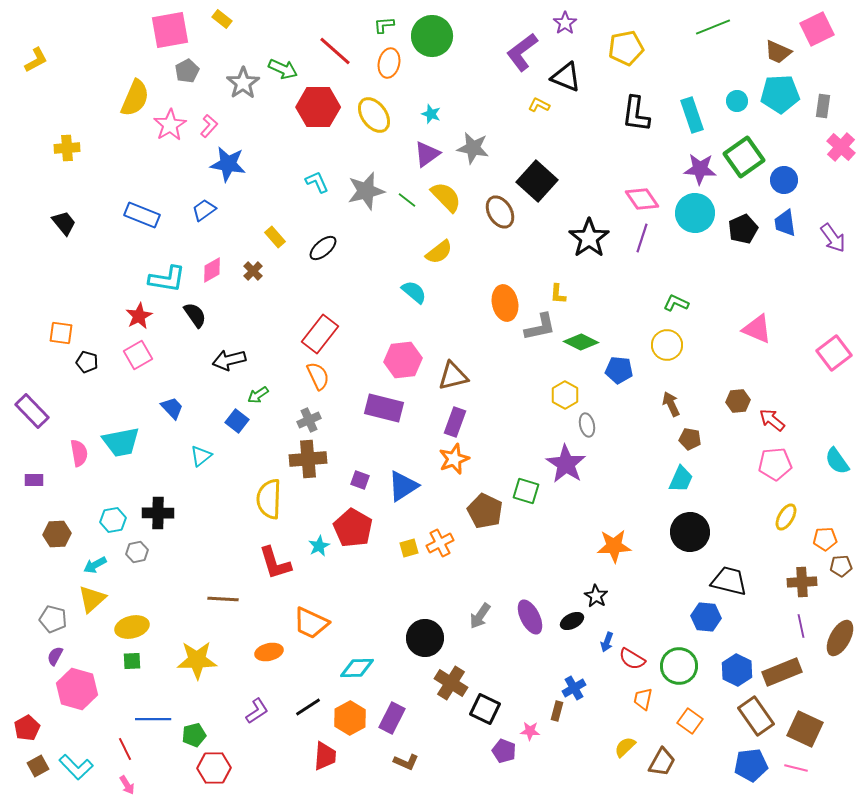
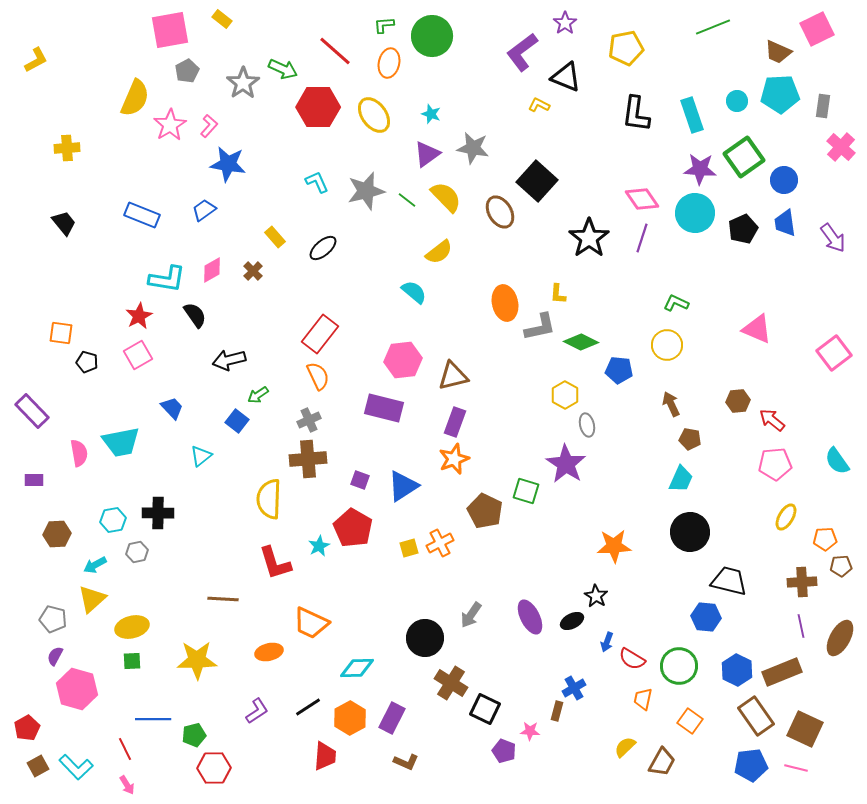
gray arrow at (480, 616): moved 9 px left, 1 px up
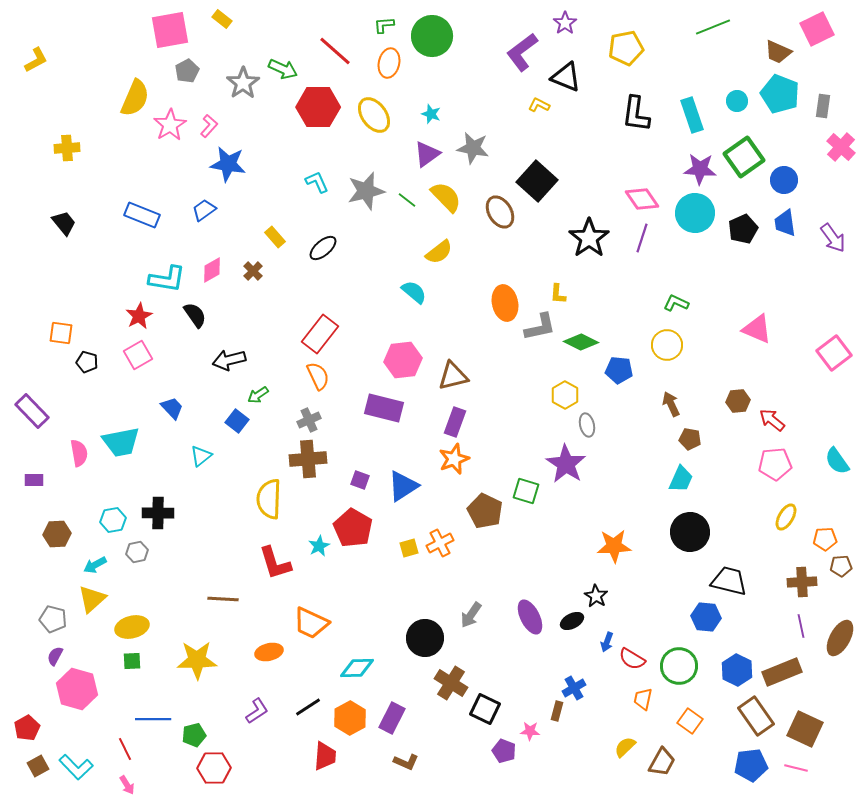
cyan pentagon at (780, 94): rotated 24 degrees clockwise
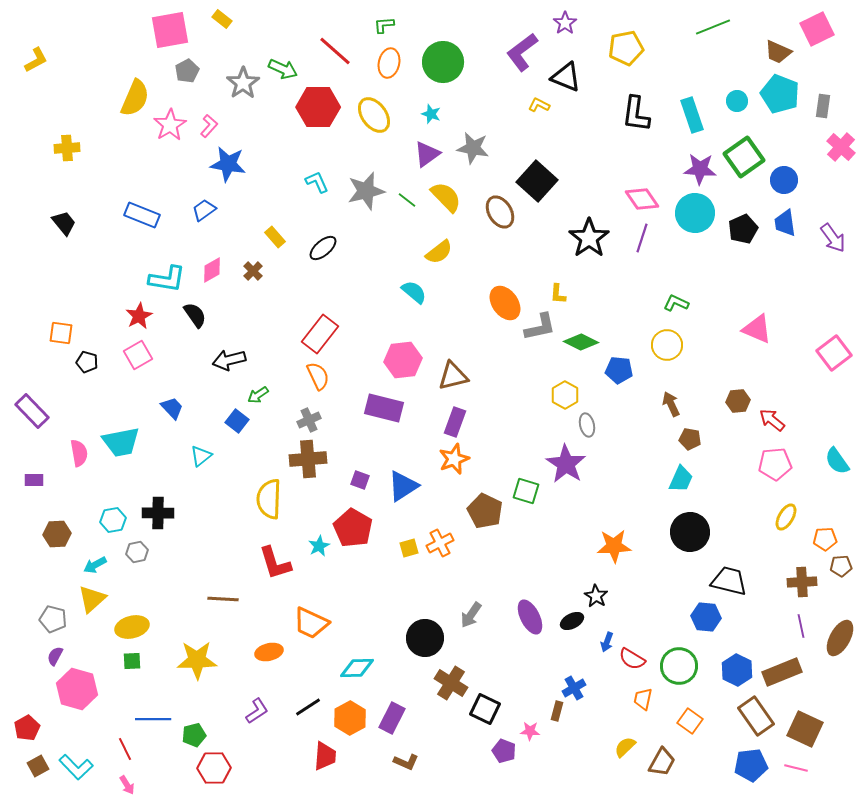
green circle at (432, 36): moved 11 px right, 26 px down
orange ellipse at (505, 303): rotated 24 degrees counterclockwise
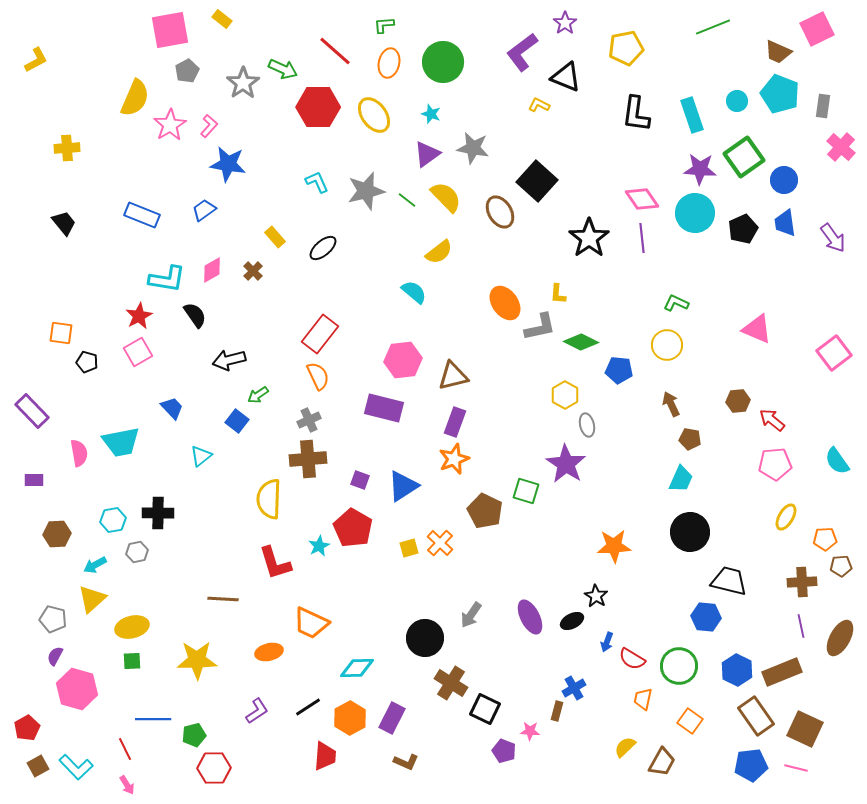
purple line at (642, 238): rotated 24 degrees counterclockwise
pink square at (138, 355): moved 3 px up
orange cross at (440, 543): rotated 20 degrees counterclockwise
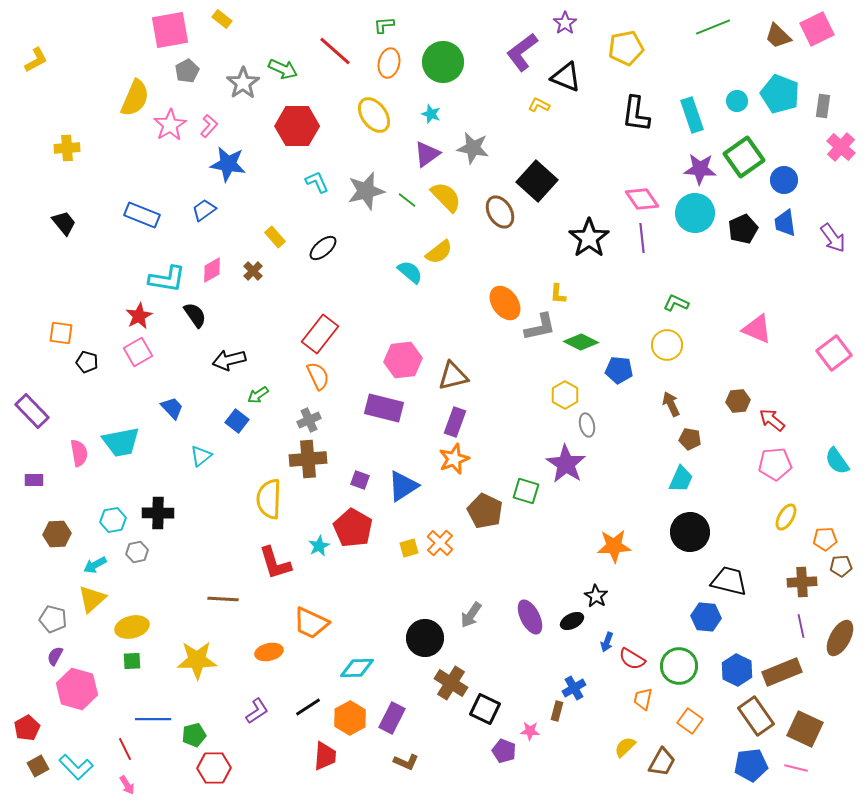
brown trapezoid at (778, 52): moved 16 px up; rotated 20 degrees clockwise
red hexagon at (318, 107): moved 21 px left, 19 px down
cyan semicircle at (414, 292): moved 4 px left, 20 px up
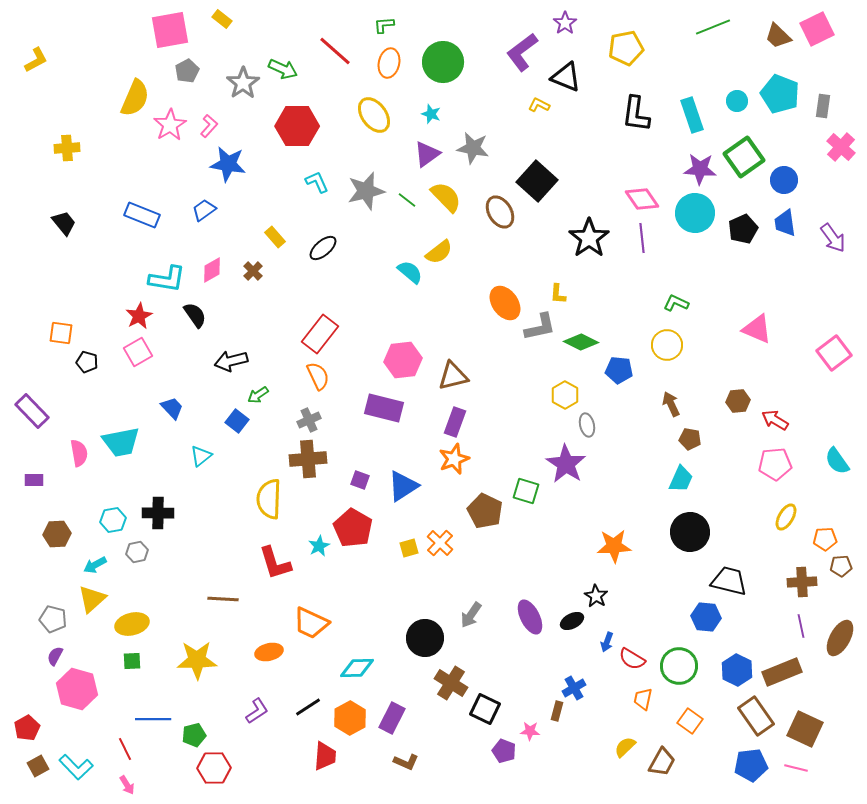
black arrow at (229, 360): moved 2 px right, 1 px down
red arrow at (772, 420): moved 3 px right; rotated 8 degrees counterclockwise
yellow ellipse at (132, 627): moved 3 px up
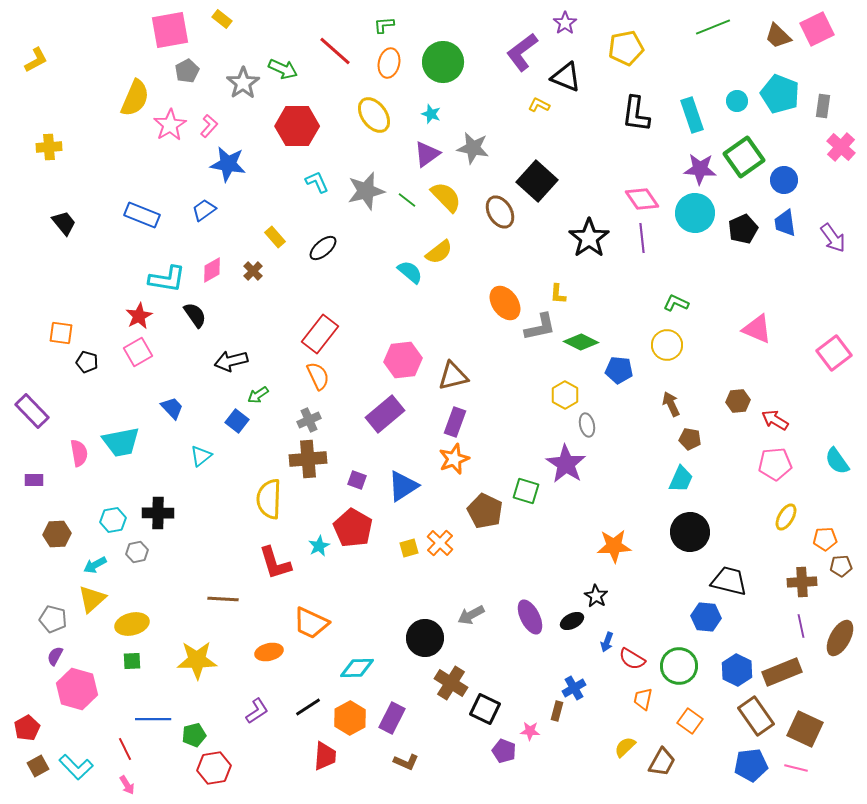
yellow cross at (67, 148): moved 18 px left, 1 px up
purple rectangle at (384, 408): moved 1 px right, 6 px down; rotated 54 degrees counterclockwise
purple square at (360, 480): moved 3 px left
gray arrow at (471, 615): rotated 28 degrees clockwise
red hexagon at (214, 768): rotated 8 degrees counterclockwise
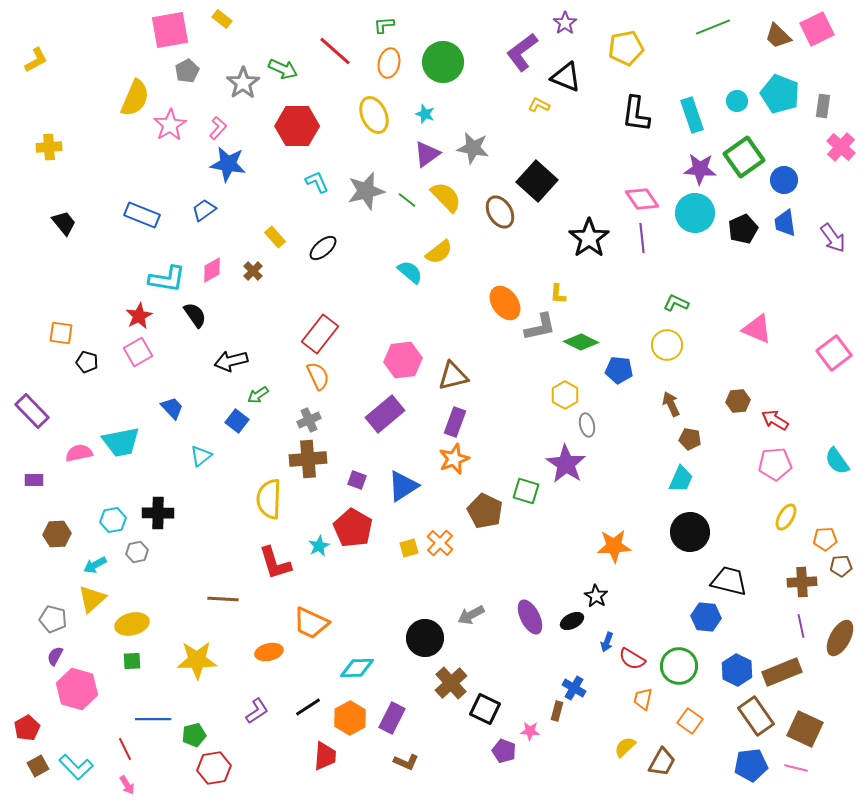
cyan star at (431, 114): moved 6 px left
yellow ellipse at (374, 115): rotated 12 degrees clockwise
pink L-shape at (209, 126): moved 9 px right, 2 px down
pink semicircle at (79, 453): rotated 92 degrees counterclockwise
brown cross at (451, 683): rotated 16 degrees clockwise
blue cross at (574, 688): rotated 30 degrees counterclockwise
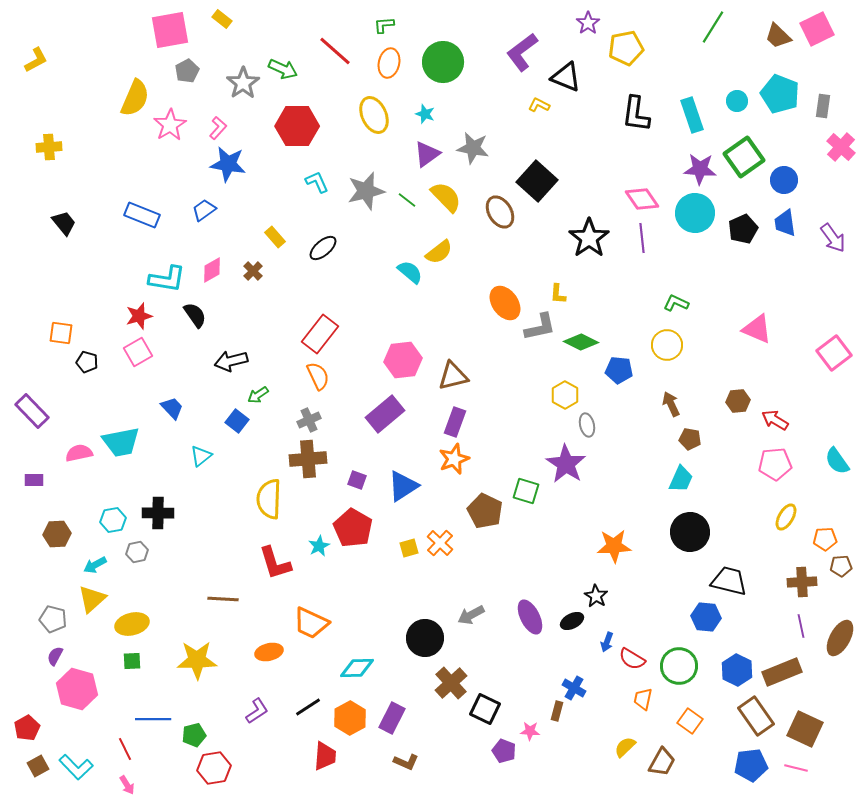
purple star at (565, 23): moved 23 px right
green line at (713, 27): rotated 36 degrees counterclockwise
red star at (139, 316): rotated 12 degrees clockwise
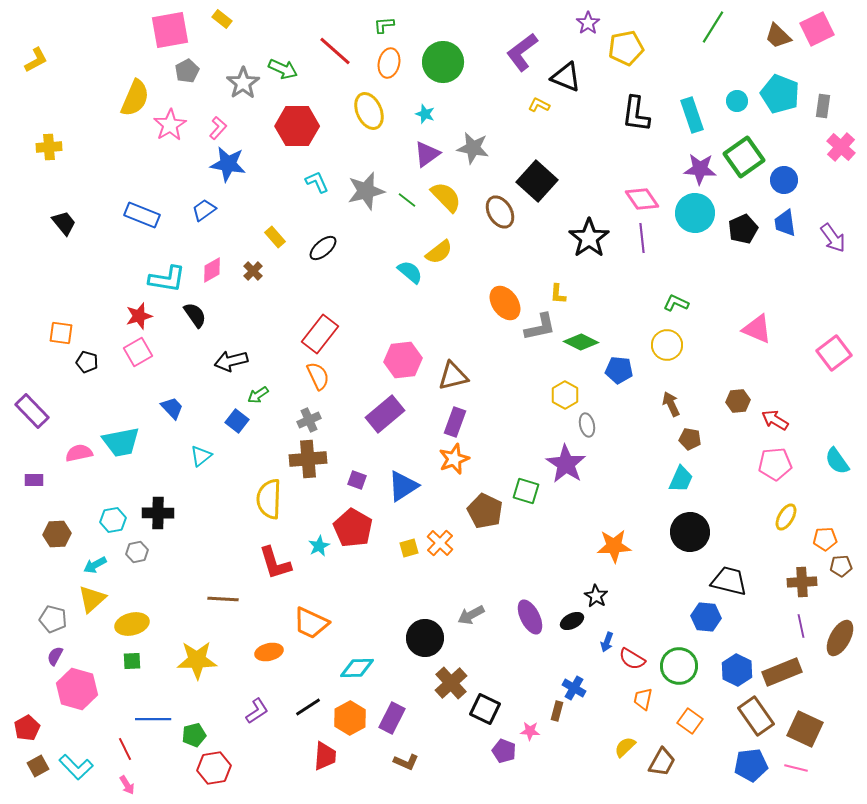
yellow ellipse at (374, 115): moved 5 px left, 4 px up
